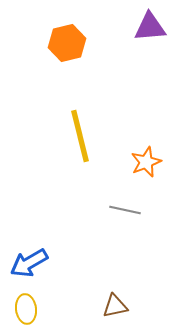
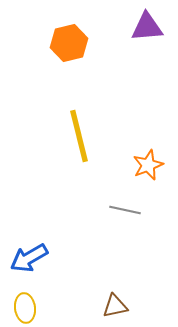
purple triangle: moved 3 px left
orange hexagon: moved 2 px right
yellow line: moved 1 px left
orange star: moved 2 px right, 3 px down
blue arrow: moved 5 px up
yellow ellipse: moved 1 px left, 1 px up
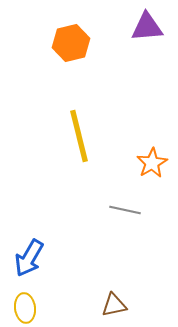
orange hexagon: moved 2 px right
orange star: moved 4 px right, 2 px up; rotated 8 degrees counterclockwise
blue arrow: rotated 30 degrees counterclockwise
brown triangle: moved 1 px left, 1 px up
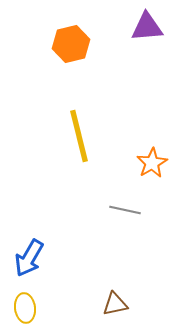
orange hexagon: moved 1 px down
brown triangle: moved 1 px right, 1 px up
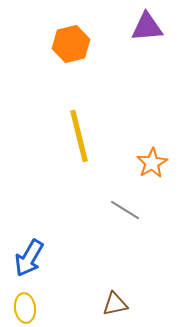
gray line: rotated 20 degrees clockwise
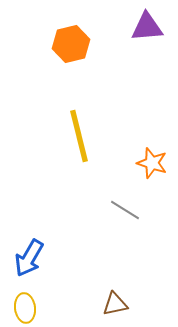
orange star: rotated 24 degrees counterclockwise
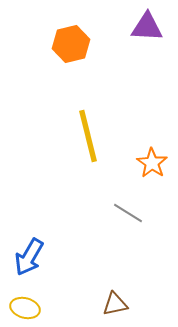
purple triangle: rotated 8 degrees clockwise
yellow line: moved 9 px right
orange star: rotated 16 degrees clockwise
gray line: moved 3 px right, 3 px down
blue arrow: moved 1 px up
yellow ellipse: rotated 68 degrees counterclockwise
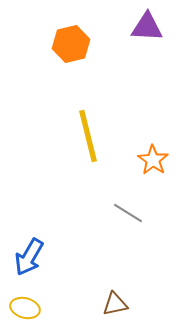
orange star: moved 1 px right, 3 px up
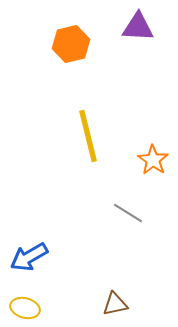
purple triangle: moved 9 px left
blue arrow: rotated 30 degrees clockwise
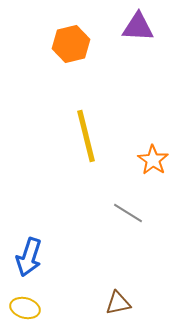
yellow line: moved 2 px left
blue arrow: rotated 42 degrees counterclockwise
brown triangle: moved 3 px right, 1 px up
